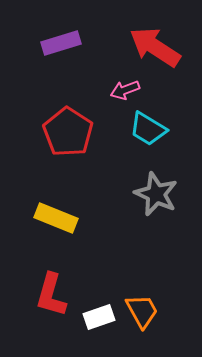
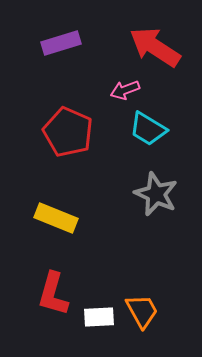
red pentagon: rotated 9 degrees counterclockwise
red L-shape: moved 2 px right, 1 px up
white rectangle: rotated 16 degrees clockwise
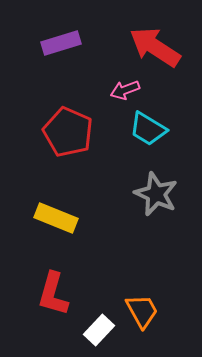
white rectangle: moved 13 px down; rotated 44 degrees counterclockwise
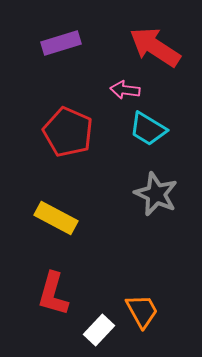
pink arrow: rotated 28 degrees clockwise
yellow rectangle: rotated 6 degrees clockwise
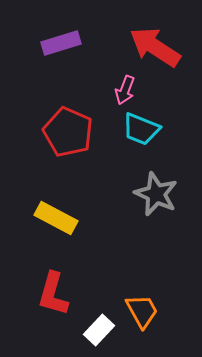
pink arrow: rotated 76 degrees counterclockwise
cyan trapezoid: moved 7 px left; rotated 9 degrees counterclockwise
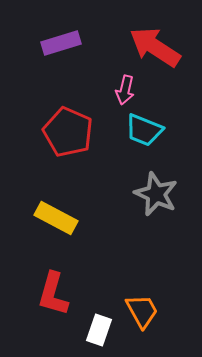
pink arrow: rotated 8 degrees counterclockwise
cyan trapezoid: moved 3 px right, 1 px down
white rectangle: rotated 24 degrees counterclockwise
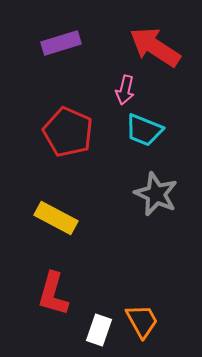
orange trapezoid: moved 10 px down
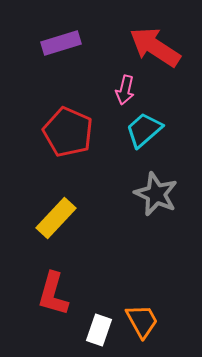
cyan trapezoid: rotated 117 degrees clockwise
yellow rectangle: rotated 75 degrees counterclockwise
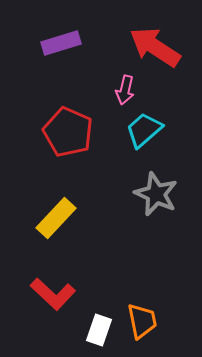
red L-shape: rotated 63 degrees counterclockwise
orange trapezoid: rotated 18 degrees clockwise
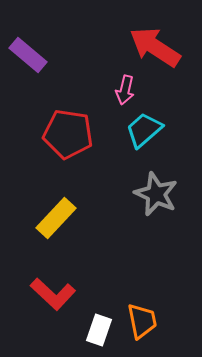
purple rectangle: moved 33 px left, 12 px down; rotated 57 degrees clockwise
red pentagon: moved 2 px down; rotated 15 degrees counterclockwise
